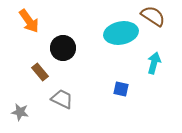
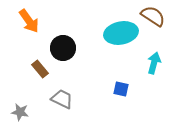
brown rectangle: moved 3 px up
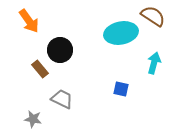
black circle: moved 3 px left, 2 px down
gray star: moved 13 px right, 7 px down
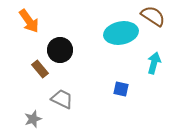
gray star: rotated 30 degrees counterclockwise
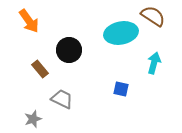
black circle: moved 9 px right
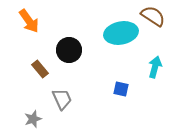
cyan arrow: moved 1 px right, 4 px down
gray trapezoid: rotated 40 degrees clockwise
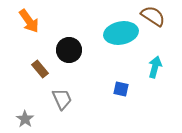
gray star: moved 8 px left; rotated 18 degrees counterclockwise
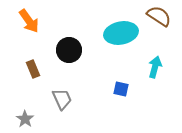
brown semicircle: moved 6 px right
brown rectangle: moved 7 px left; rotated 18 degrees clockwise
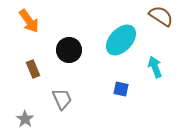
brown semicircle: moved 2 px right
cyan ellipse: moved 7 px down; rotated 36 degrees counterclockwise
cyan arrow: rotated 35 degrees counterclockwise
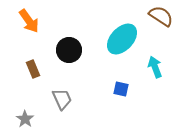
cyan ellipse: moved 1 px right, 1 px up
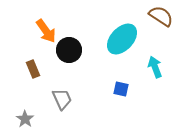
orange arrow: moved 17 px right, 10 px down
